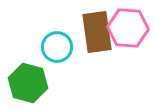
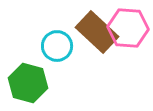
brown rectangle: rotated 39 degrees counterclockwise
cyan circle: moved 1 px up
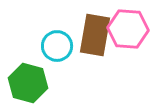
pink hexagon: moved 1 px down
brown rectangle: moved 2 px left, 3 px down; rotated 57 degrees clockwise
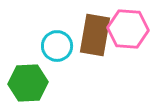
green hexagon: rotated 18 degrees counterclockwise
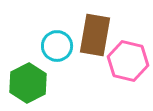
pink hexagon: moved 32 px down; rotated 9 degrees clockwise
green hexagon: rotated 24 degrees counterclockwise
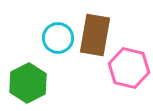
cyan circle: moved 1 px right, 8 px up
pink hexagon: moved 1 px right, 7 px down
